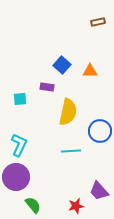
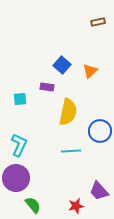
orange triangle: rotated 42 degrees counterclockwise
purple circle: moved 1 px down
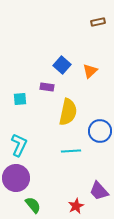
red star: rotated 14 degrees counterclockwise
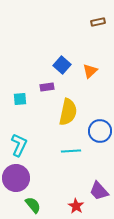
purple rectangle: rotated 16 degrees counterclockwise
red star: rotated 14 degrees counterclockwise
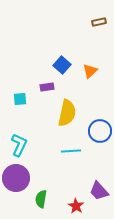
brown rectangle: moved 1 px right
yellow semicircle: moved 1 px left, 1 px down
green semicircle: moved 8 px right, 6 px up; rotated 132 degrees counterclockwise
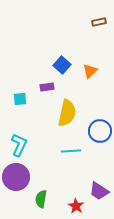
purple circle: moved 1 px up
purple trapezoid: rotated 15 degrees counterclockwise
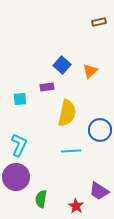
blue circle: moved 1 px up
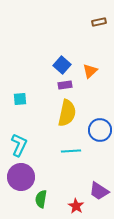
purple rectangle: moved 18 px right, 2 px up
purple circle: moved 5 px right
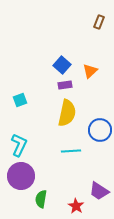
brown rectangle: rotated 56 degrees counterclockwise
cyan square: moved 1 px down; rotated 16 degrees counterclockwise
purple circle: moved 1 px up
